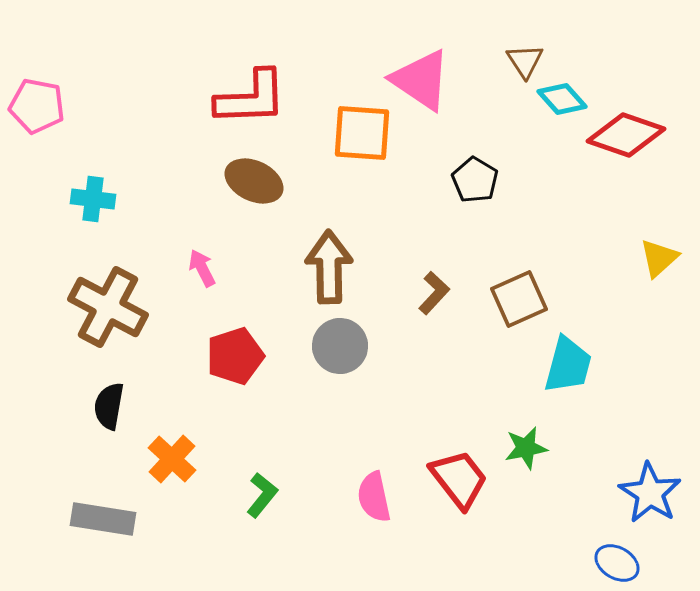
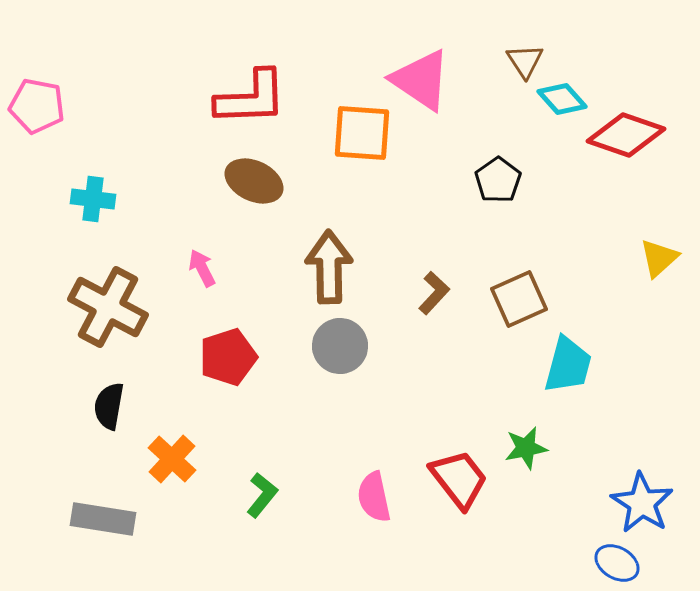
black pentagon: moved 23 px right; rotated 6 degrees clockwise
red pentagon: moved 7 px left, 1 px down
blue star: moved 8 px left, 10 px down
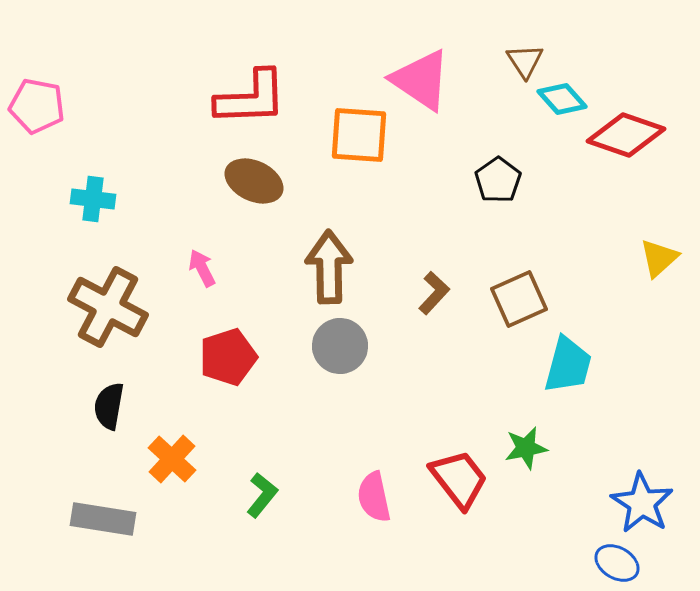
orange square: moved 3 px left, 2 px down
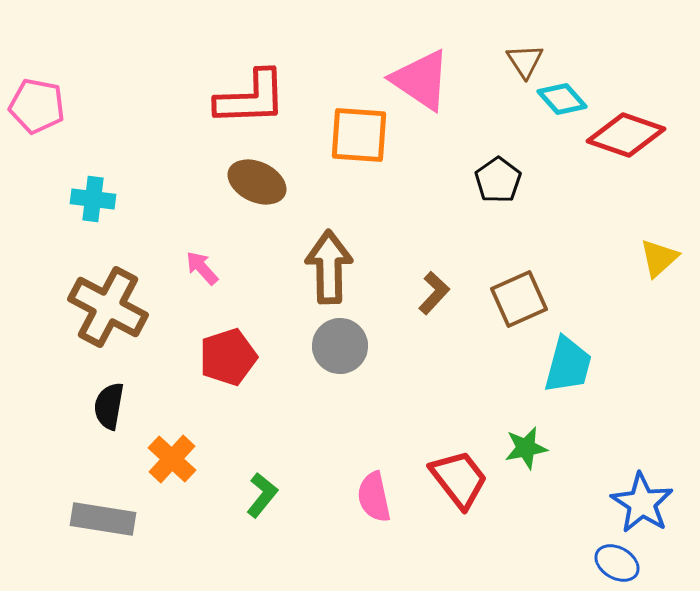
brown ellipse: moved 3 px right, 1 px down
pink arrow: rotated 15 degrees counterclockwise
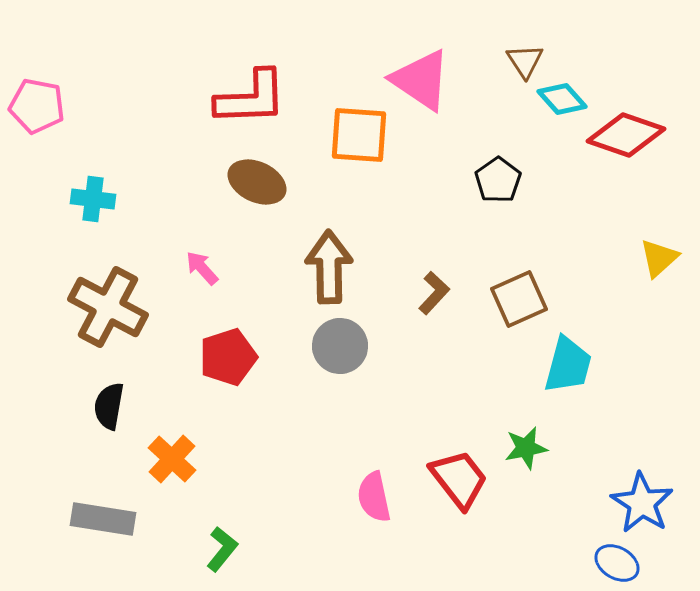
green L-shape: moved 40 px left, 54 px down
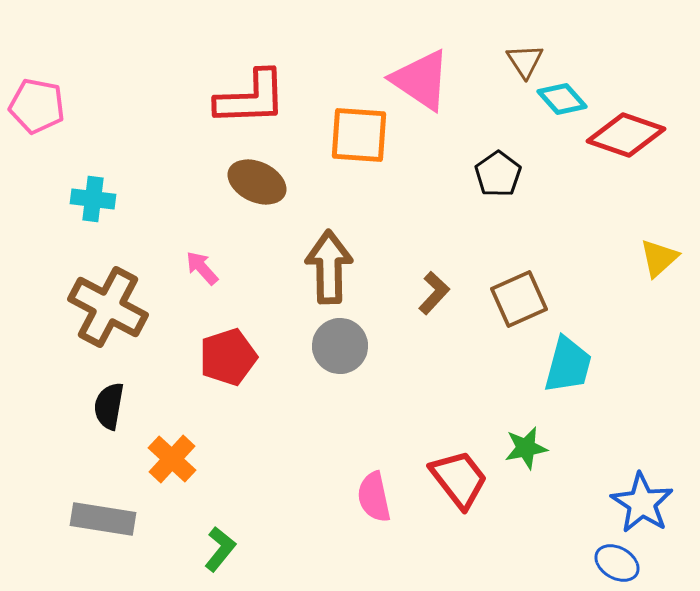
black pentagon: moved 6 px up
green L-shape: moved 2 px left
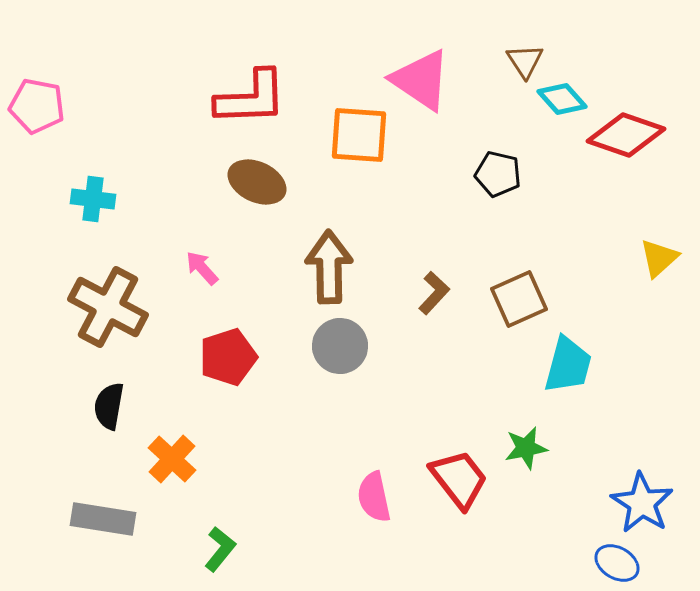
black pentagon: rotated 24 degrees counterclockwise
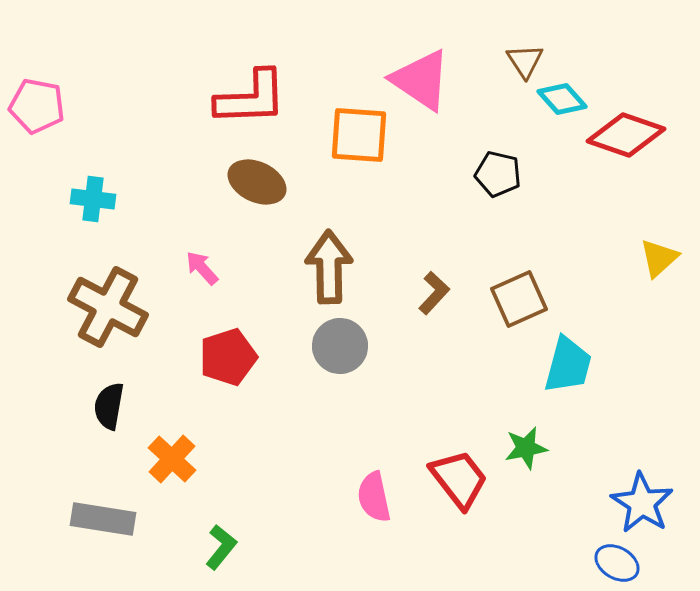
green L-shape: moved 1 px right, 2 px up
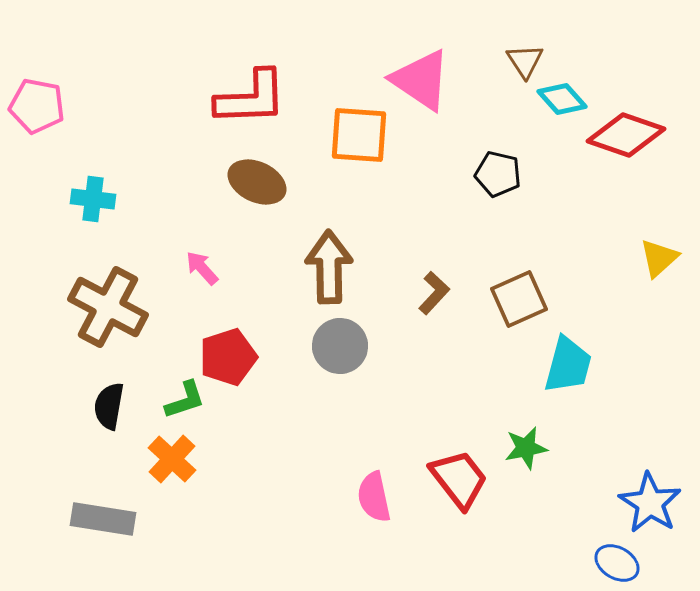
blue star: moved 8 px right
green L-shape: moved 36 px left, 147 px up; rotated 33 degrees clockwise
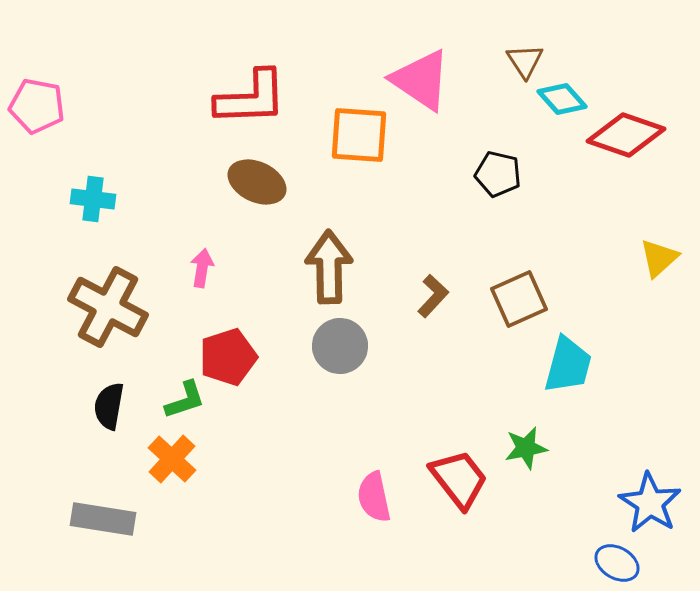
pink arrow: rotated 51 degrees clockwise
brown L-shape: moved 1 px left, 3 px down
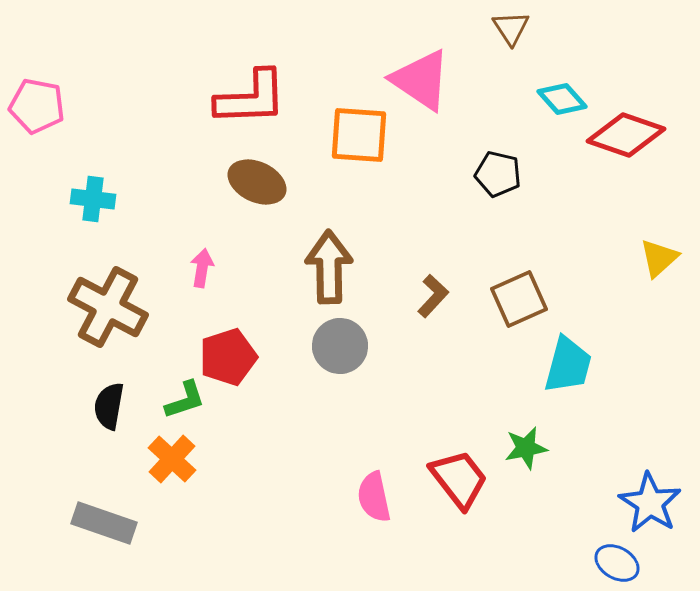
brown triangle: moved 14 px left, 33 px up
gray rectangle: moved 1 px right, 4 px down; rotated 10 degrees clockwise
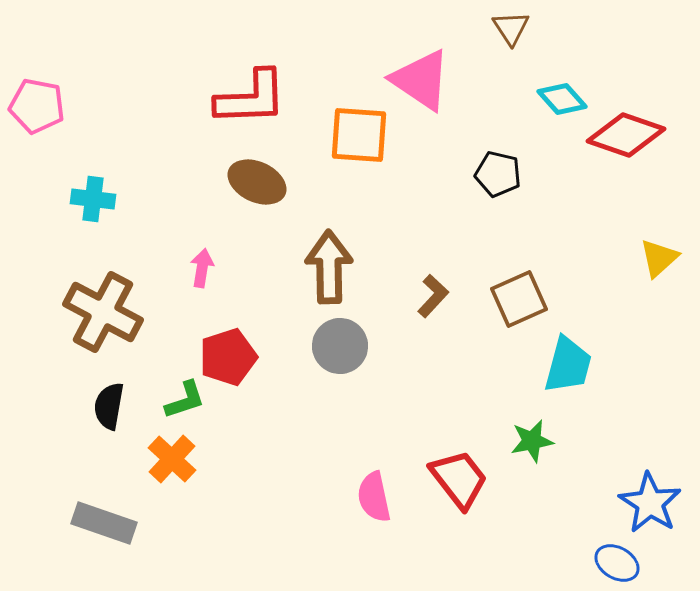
brown cross: moved 5 px left, 5 px down
green star: moved 6 px right, 7 px up
